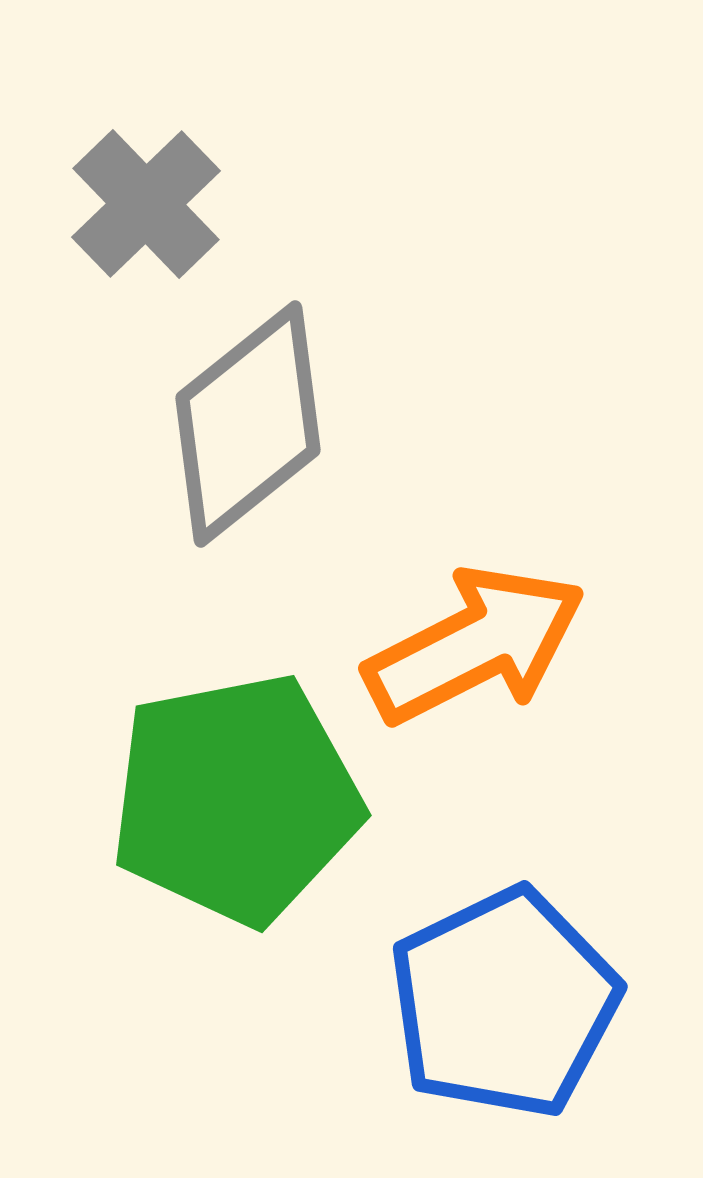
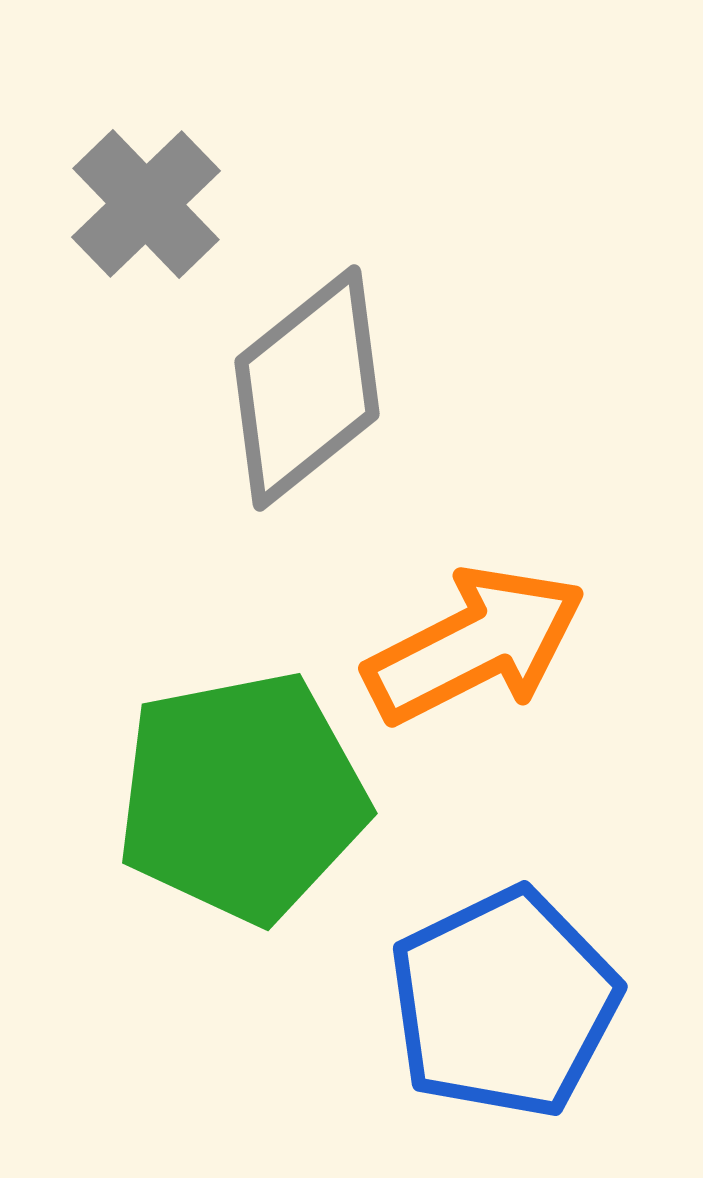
gray diamond: moved 59 px right, 36 px up
green pentagon: moved 6 px right, 2 px up
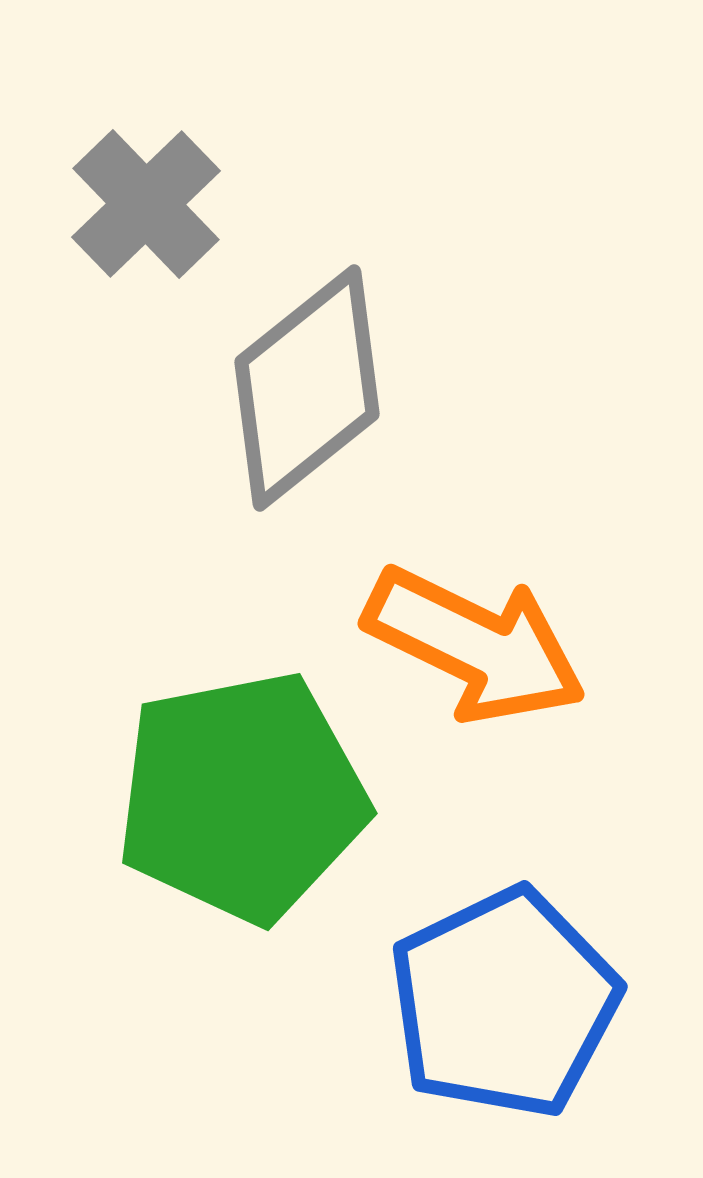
orange arrow: rotated 53 degrees clockwise
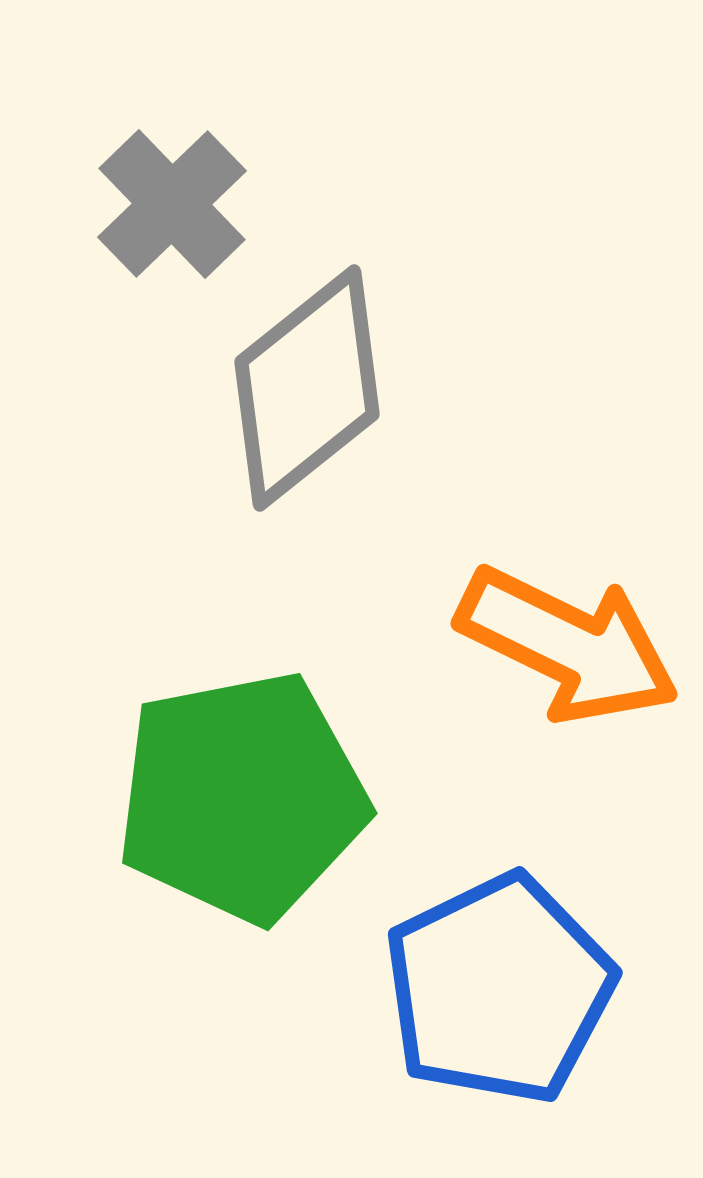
gray cross: moved 26 px right
orange arrow: moved 93 px right
blue pentagon: moved 5 px left, 14 px up
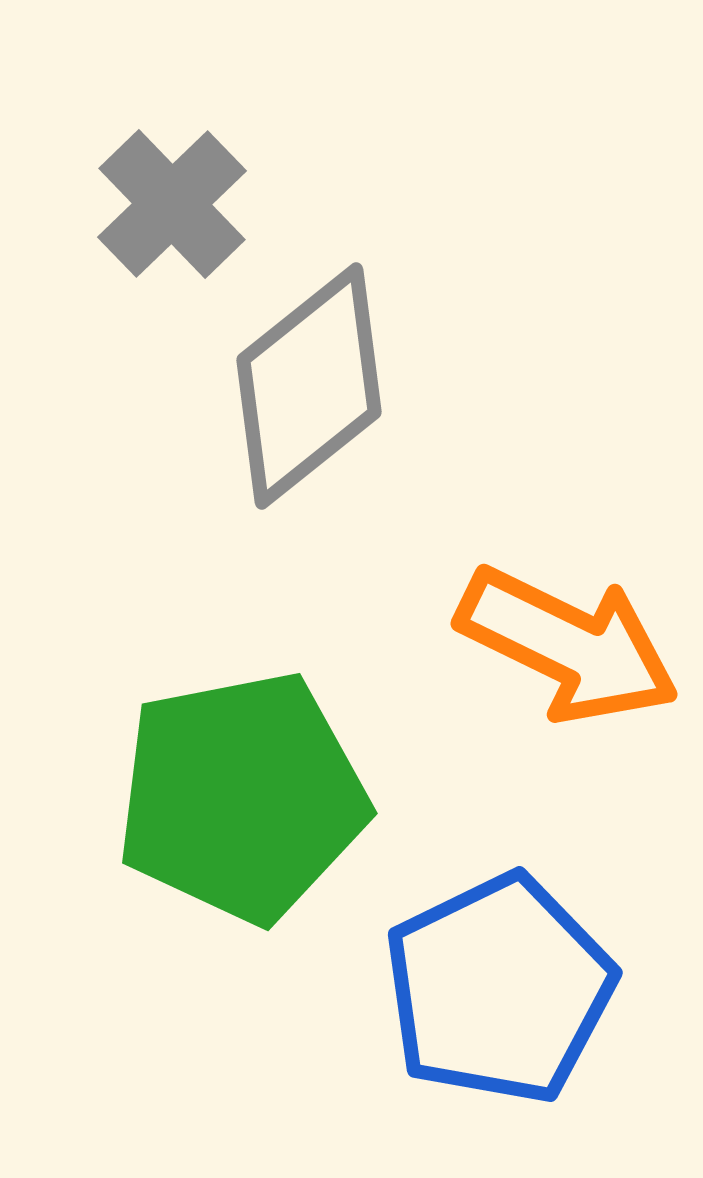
gray diamond: moved 2 px right, 2 px up
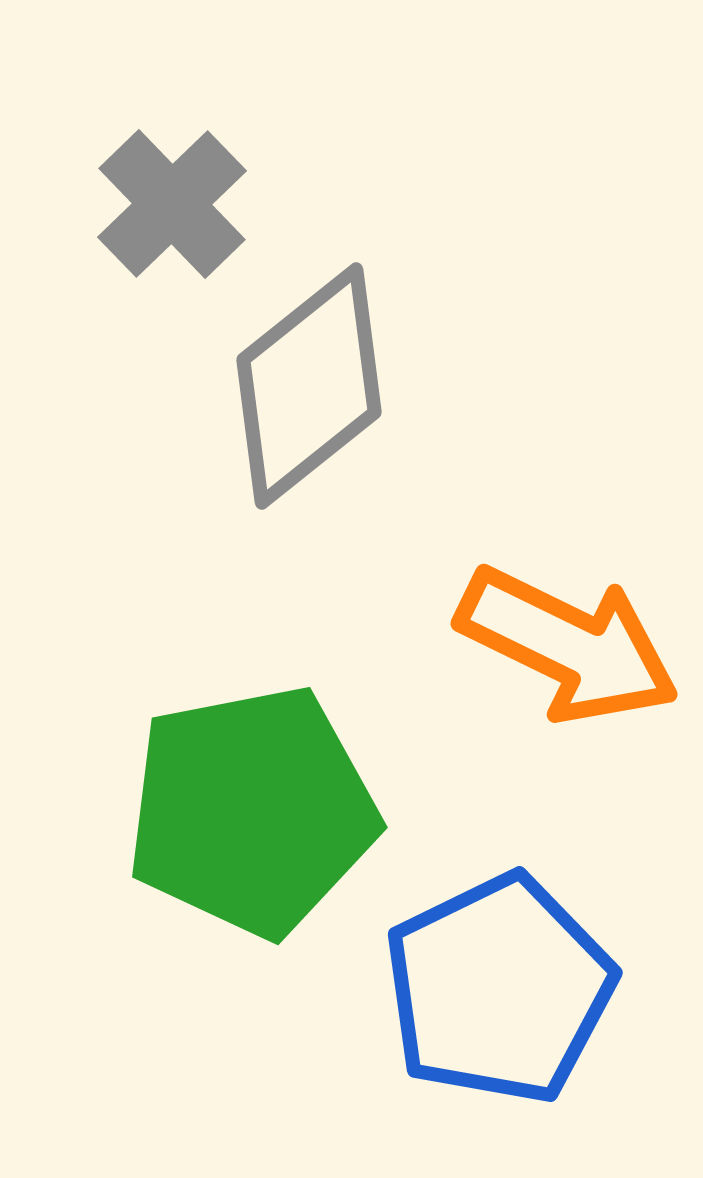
green pentagon: moved 10 px right, 14 px down
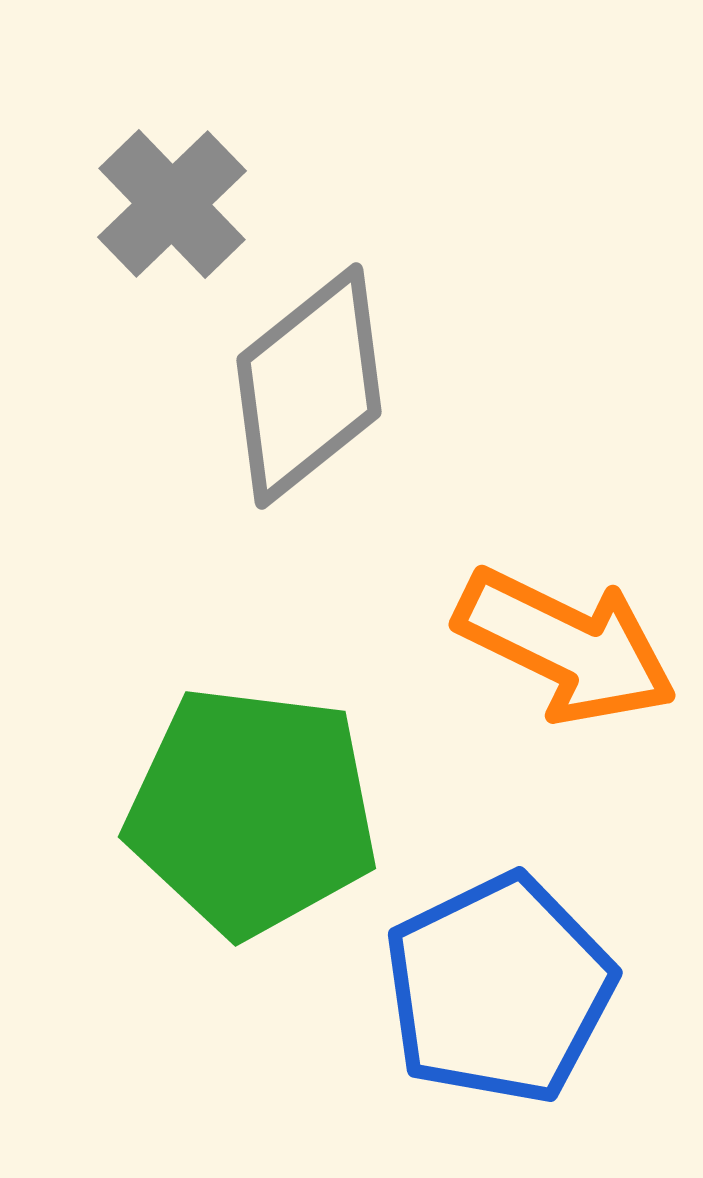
orange arrow: moved 2 px left, 1 px down
green pentagon: rotated 18 degrees clockwise
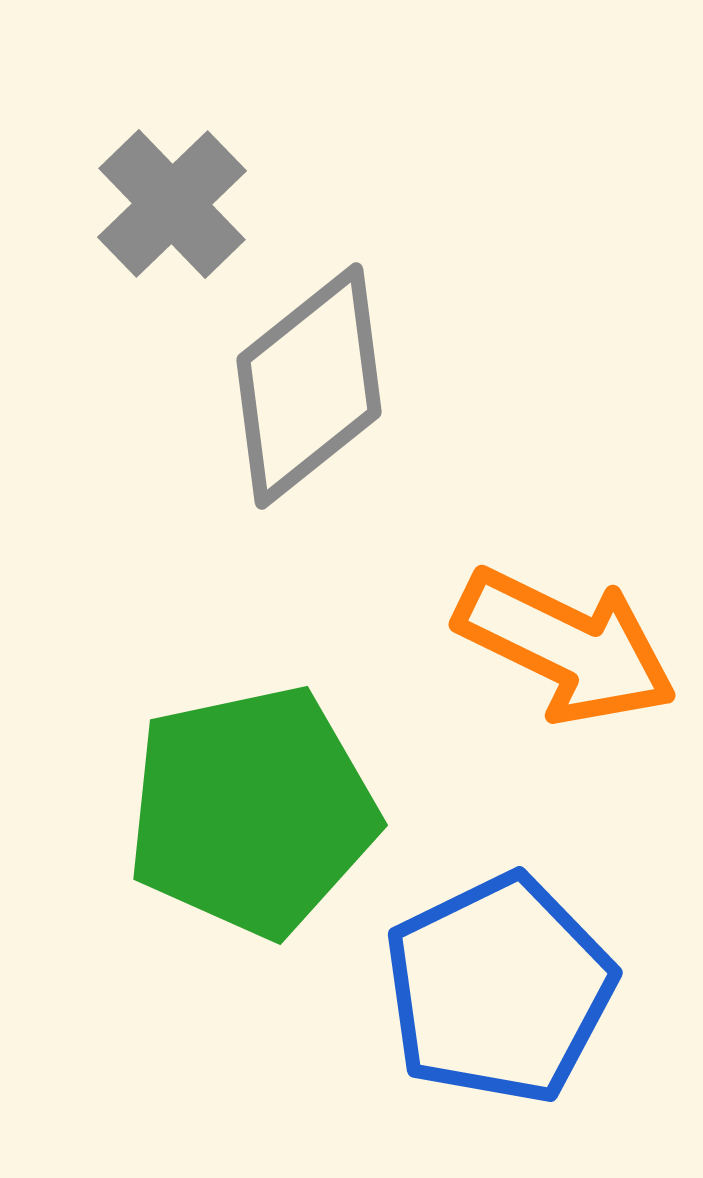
green pentagon: rotated 19 degrees counterclockwise
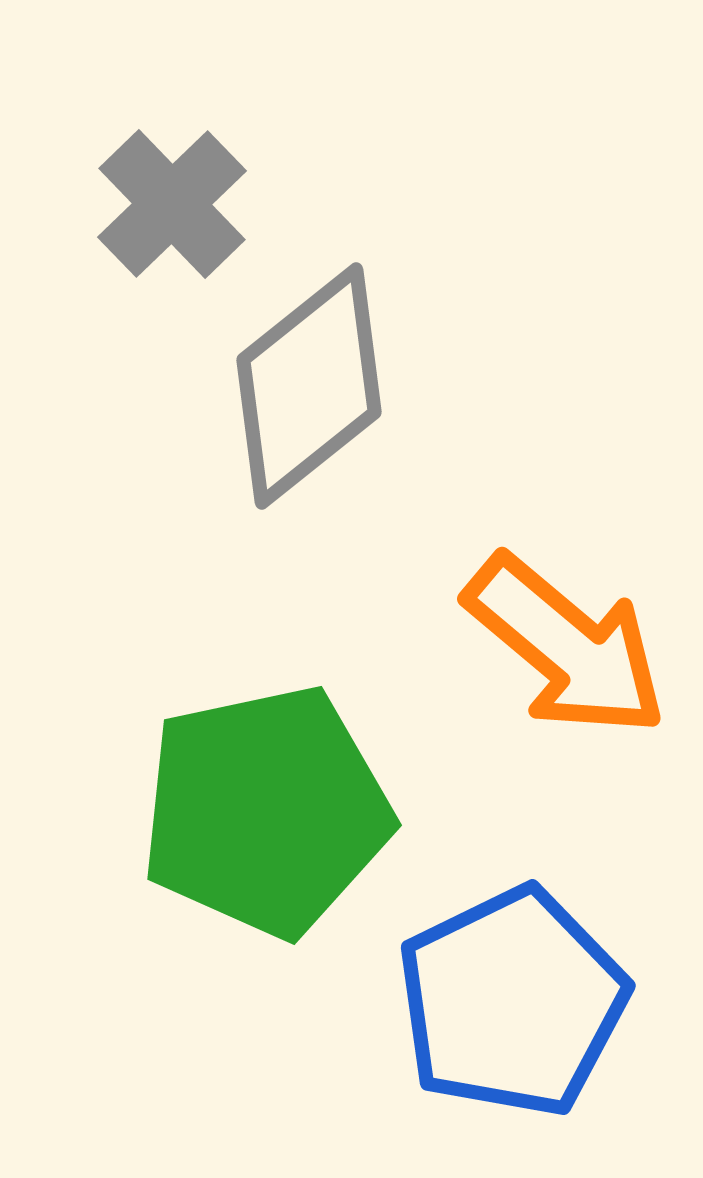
orange arrow: rotated 14 degrees clockwise
green pentagon: moved 14 px right
blue pentagon: moved 13 px right, 13 px down
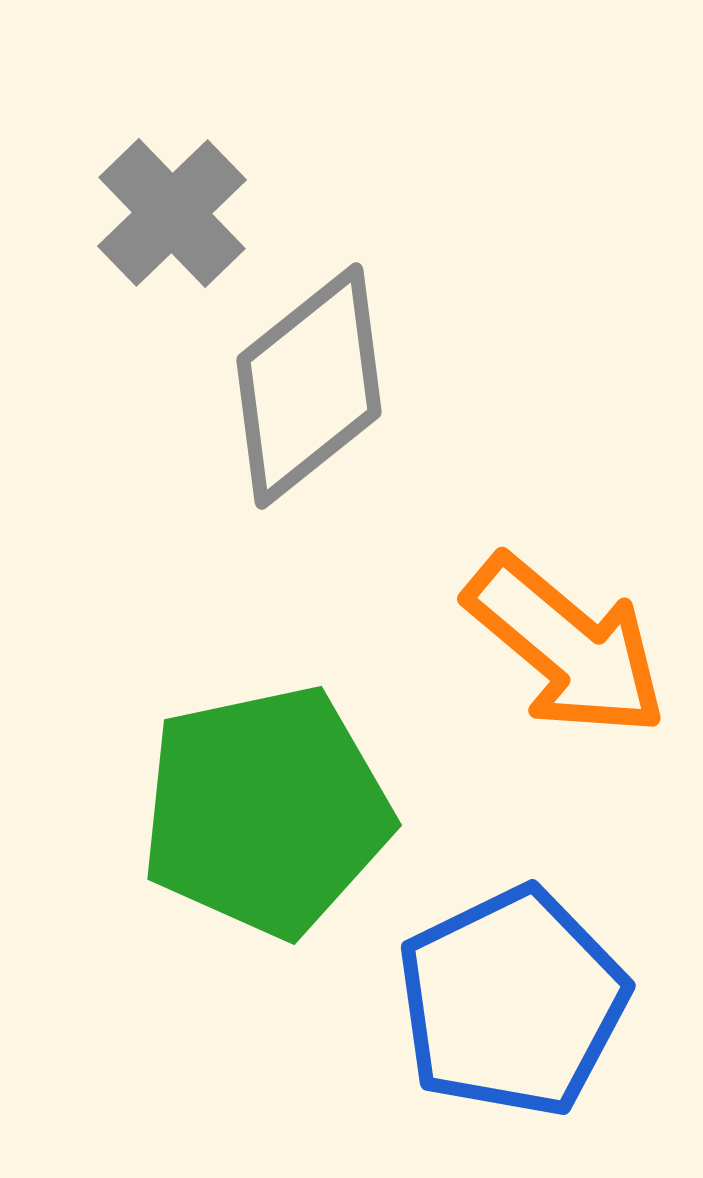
gray cross: moved 9 px down
